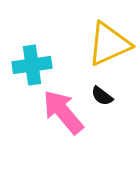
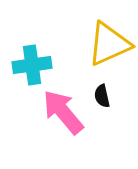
black semicircle: rotated 40 degrees clockwise
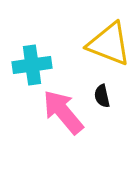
yellow triangle: rotated 45 degrees clockwise
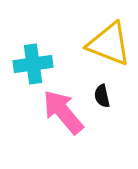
cyan cross: moved 1 px right, 1 px up
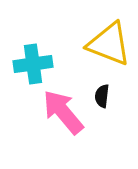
black semicircle: rotated 20 degrees clockwise
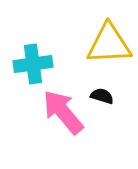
yellow triangle: rotated 24 degrees counterclockwise
black semicircle: rotated 100 degrees clockwise
